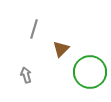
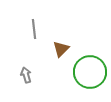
gray line: rotated 24 degrees counterclockwise
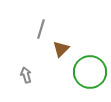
gray line: moved 7 px right; rotated 24 degrees clockwise
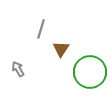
brown triangle: rotated 12 degrees counterclockwise
gray arrow: moved 8 px left, 6 px up; rotated 14 degrees counterclockwise
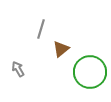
brown triangle: rotated 18 degrees clockwise
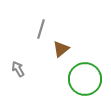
green circle: moved 5 px left, 7 px down
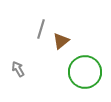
brown triangle: moved 8 px up
green circle: moved 7 px up
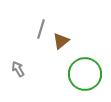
green circle: moved 2 px down
